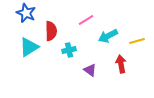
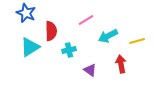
cyan triangle: moved 1 px right
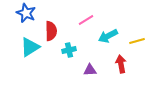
purple triangle: rotated 40 degrees counterclockwise
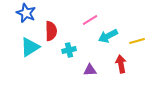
pink line: moved 4 px right
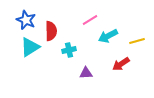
blue star: moved 7 px down
red arrow: rotated 114 degrees counterclockwise
purple triangle: moved 4 px left, 3 px down
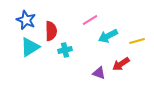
cyan cross: moved 4 px left
purple triangle: moved 13 px right; rotated 24 degrees clockwise
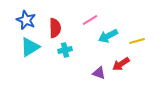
red semicircle: moved 4 px right, 3 px up
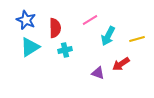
cyan arrow: rotated 36 degrees counterclockwise
yellow line: moved 2 px up
purple triangle: moved 1 px left
